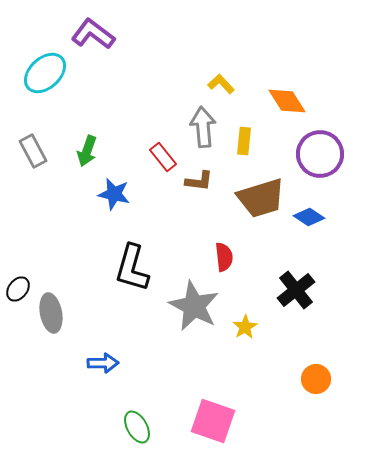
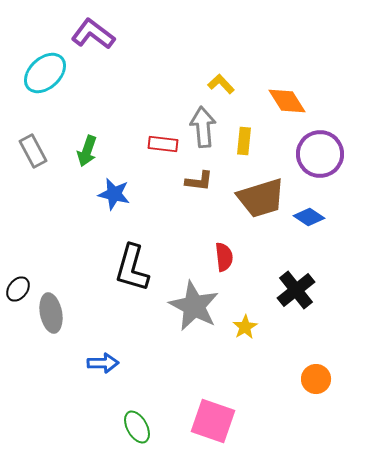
red rectangle: moved 13 px up; rotated 44 degrees counterclockwise
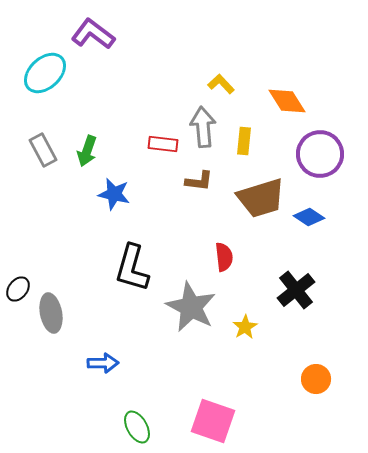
gray rectangle: moved 10 px right, 1 px up
gray star: moved 3 px left, 1 px down
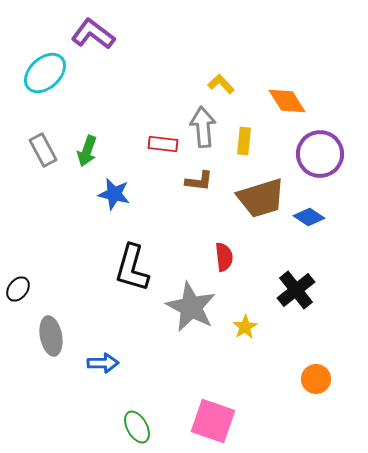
gray ellipse: moved 23 px down
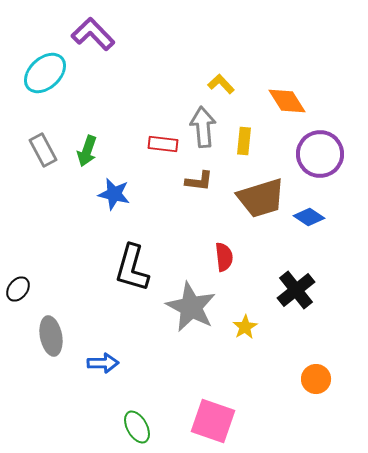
purple L-shape: rotated 9 degrees clockwise
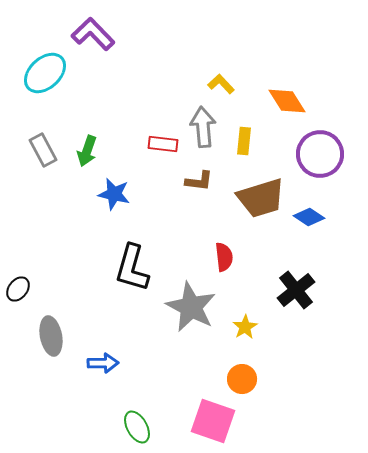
orange circle: moved 74 px left
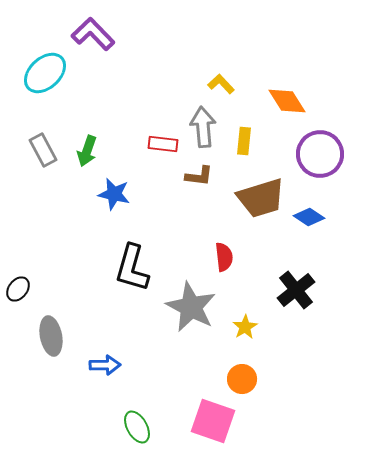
brown L-shape: moved 5 px up
blue arrow: moved 2 px right, 2 px down
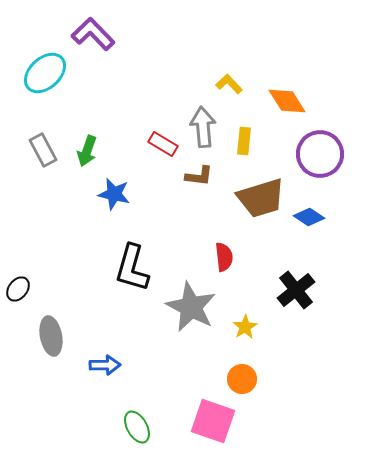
yellow L-shape: moved 8 px right
red rectangle: rotated 24 degrees clockwise
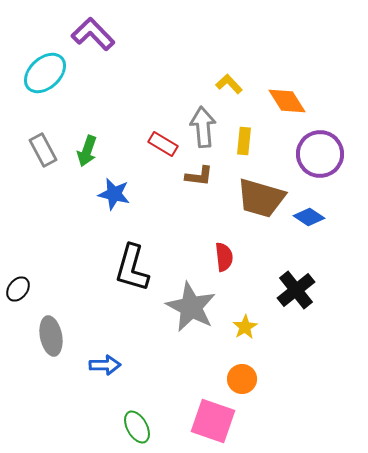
brown trapezoid: rotated 33 degrees clockwise
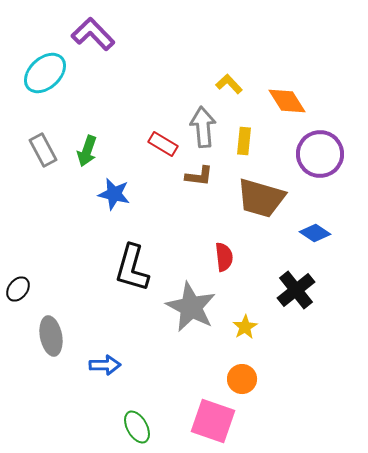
blue diamond: moved 6 px right, 16 px down
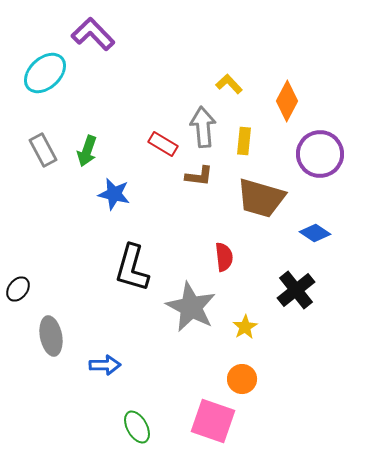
orange diamond: rotated 60 degrees clockwise
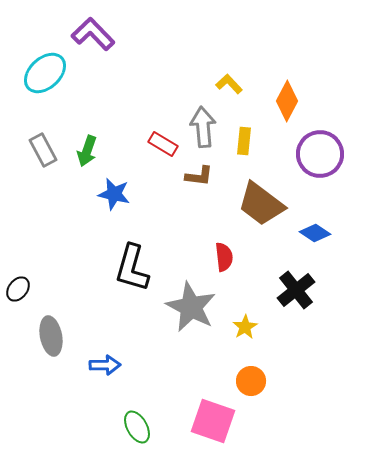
brown trapezoid: moved 6 px down; rotated 21 degrees clockwise
orange circle: moved 9 px right, 2 px down
